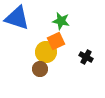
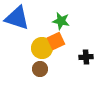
yellow circle: moved 4 px left, 4 px up
black cross: rotated 32 degrees counterclockwise
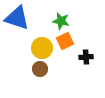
orange square: moved 9 px right
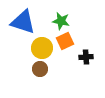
blue triangle: moved 6 px right, 4 px down
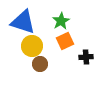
green star: rotated 30 degrees clockwise
yellow circle: moved 10 px left, 2 px up
brown circle: moved 5 px up
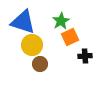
orange square: moved 5 px right, 4 px up
yellow circle: moved 1 px up
black cross: moved 1 px left, 1 px up
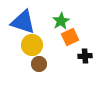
brown circle: moved 1 px left
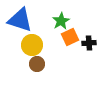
blue triangle: moved 3 px left, 2 px up
black cross: moved 4 px right, 13 px up
brown circle: moved 2 px left
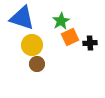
blue triangle: moved 2 px right, 2 px up
black cross: moved 1 px right
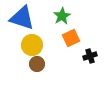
green star: moved 1 px right, 5 px up
orange square: moved 1 px right, 1 px down
black cross: moved 13 px down; rotated 16 degrees counterclockwise
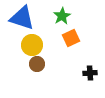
black cross: moved 17 px down; rotated 16 degrees clockwise
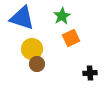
yellow circle: moved 4 px down
